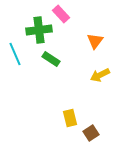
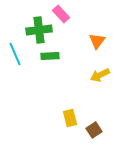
orange triangle: moved 2 px right
green rectangle: moved 1 px left, 3 px up; rotated 36 degrees counterclockwise
brown square: moved 3 px right, 3 px up
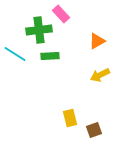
orange triangle: rotated 24 degrees clockwise
cyan line: rotated 35 degrees counterclockwise
brown square: rotated 14 degrees clockwise
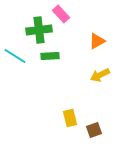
cyan line: moved 2 px down
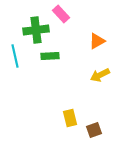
green cross: moved 3 px left
cyan line: rotated 45 degrees clockwise
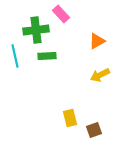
green rectangle: moved 3 px left
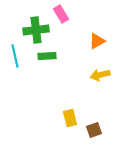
pink rectangle: rotated 12 degrees clockwise
yellow arrow: rotated 12 degrees clockwise
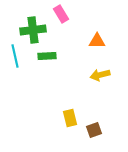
green cross: moved 3 px left
orange triangle: rotated 30 degrees clockwise
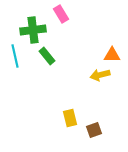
orange triangle: moved 15 px right, 14 px down
green rectangle: rotated 54 degrees clockwise
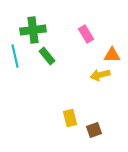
pink rectangle: moved 25 px right, 20 px down
